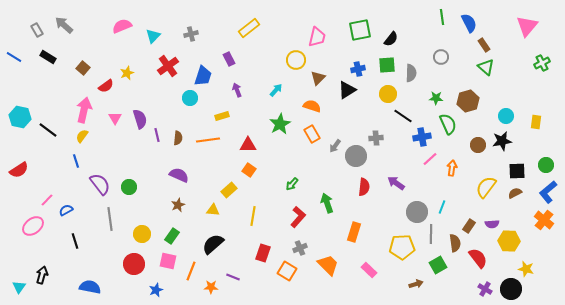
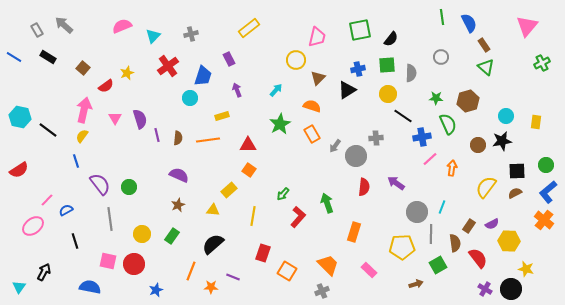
green arrow at (292, 184): moved 9 px left, 10 px down
purple semicircle at (492, 224): rotated 24 degrees counterclockwise
gray cross at (300, 248): moved 22 px right, 43 px down
pink square at (168, 261): moved 60 px left
black arrow at (42, 275): moved 2 px right, 3 px up; rotated 12 degrees clockwise
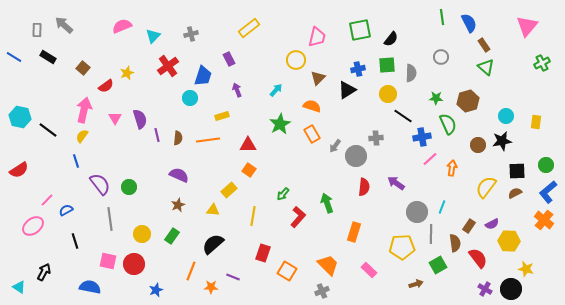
gray rectangle at (37, 30): rotated 32 degrees clockwise
cyan triangle at (19, 287): rotated 32 degrees counterclockwise
